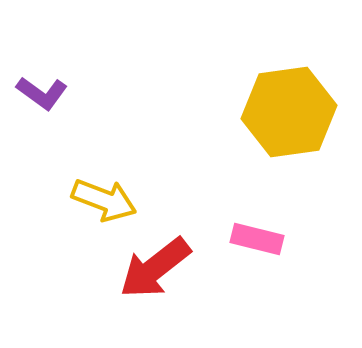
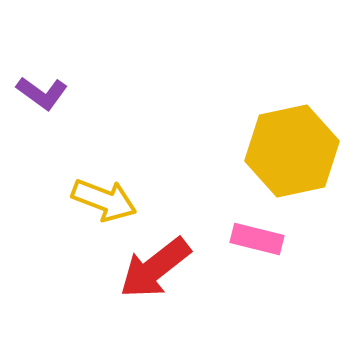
yellow hexagon: moved 3 px right, 39 px down; rotated 4 degrees counterclockwise
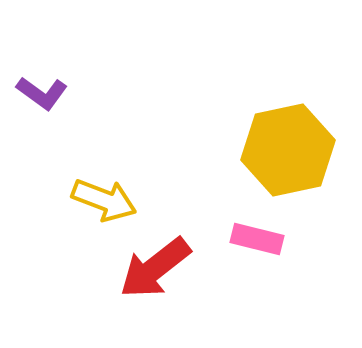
yellow hexagon: moved 4 px left, 1 px up
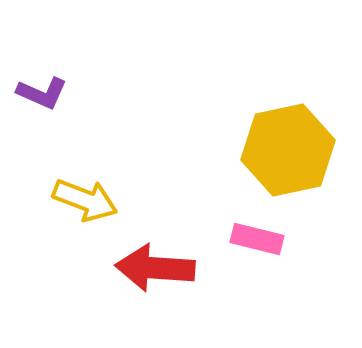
purple L-shape: rotated 12 degrees counterclockwise
yellow arrow: moved 19 px left
red arrow: rotated 42 degrees clockwise
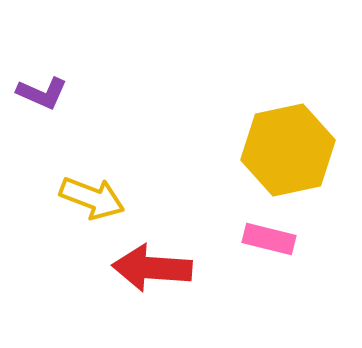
yellow arrow: moved 7 px right, 2 px up
pink rectangle: moved 12 px right
red arrow: moved 3 px left
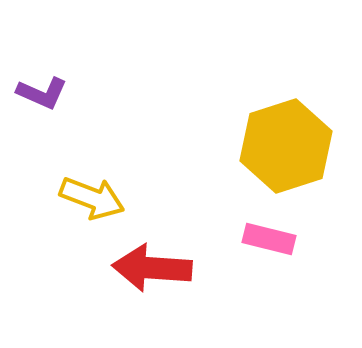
yellow hexagon: moved 2 px left, 4 px up; rotated 6 degrees counterclockwise
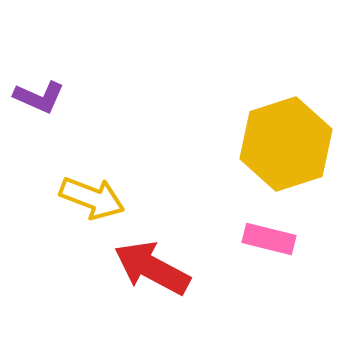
purple L-shape: moved 3 px left, 4 px down
yellow hexagon: moved 2 px up
red arrow: rotated 24 degrees clockwise
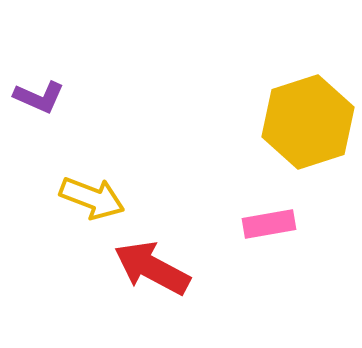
yellow hexagon: moved 22 px right, 22 px up
pink rectangle: moved 15 px up; rotated 24 degrees counterclockwise
